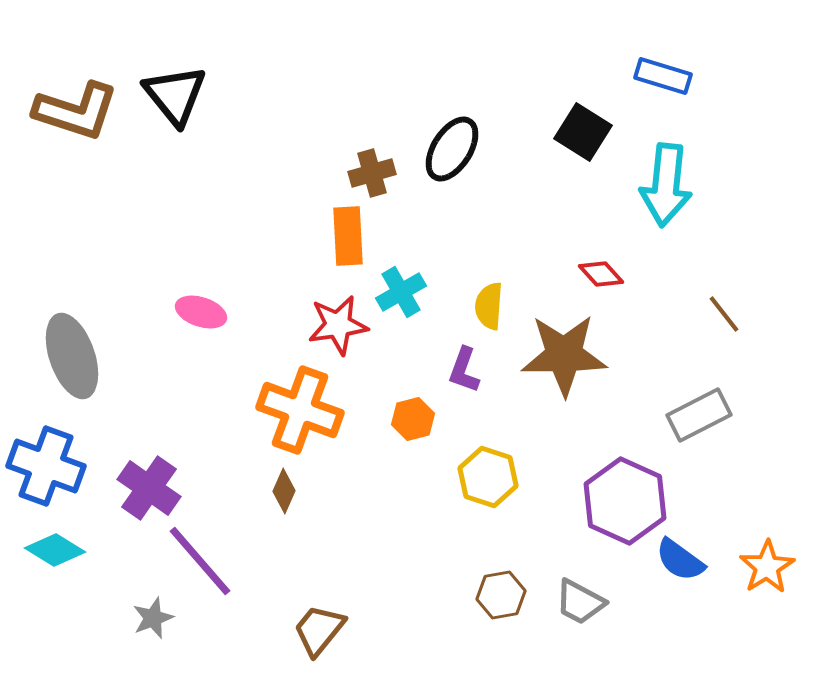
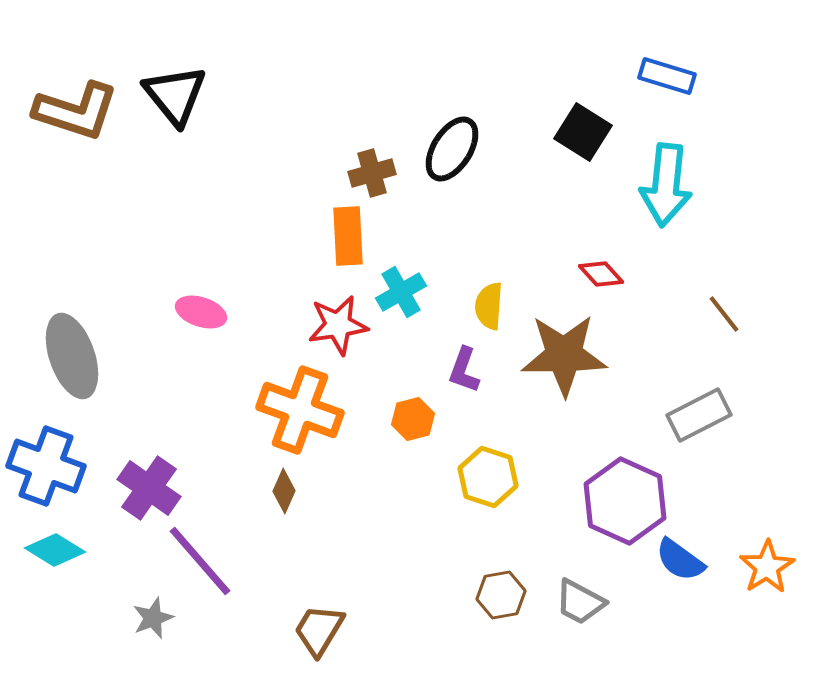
blue rectangle: moved 4 px right
brown trapezoid: rotated 8 degrees counterclockwise
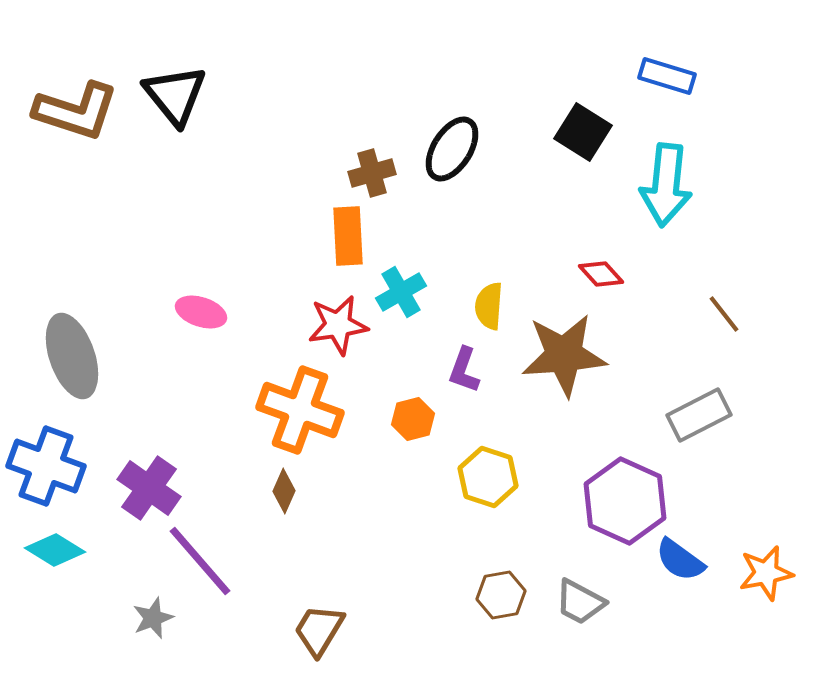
brown star: rotated 4 degrees counterclockwise
orange star: moved 1 px left, 6 px down; rotated 20 degrees clockwise
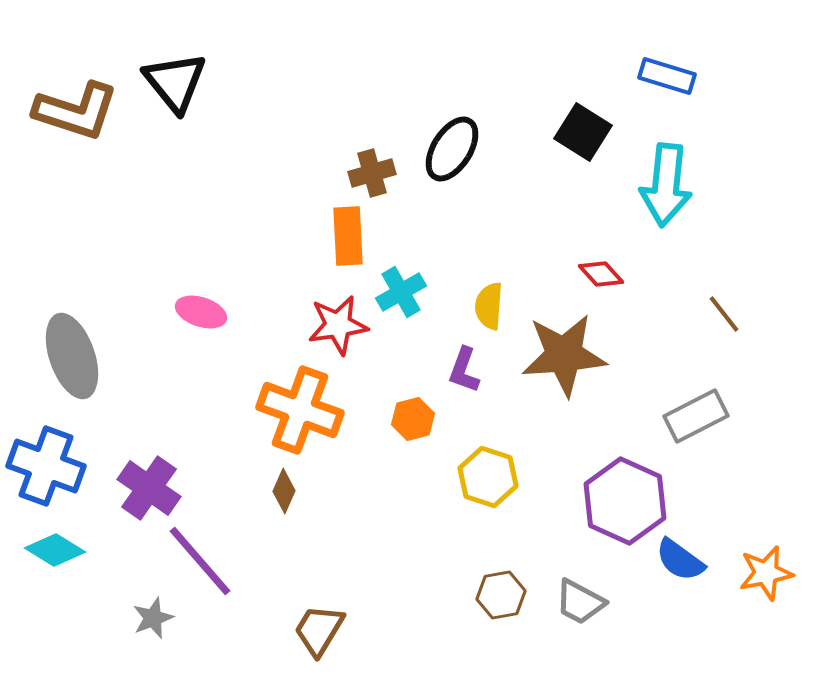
black triangle: moved 13 px up
gray rectangle: moved 3 px left, 1 px down
